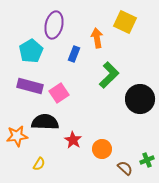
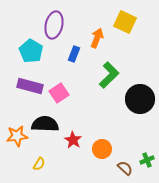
orange arrow: rotated 30 degrees clockwise
cyan pentagon: rotated 10 degrees counterclockwise
black semicircle: moved 2 px down
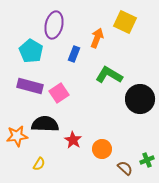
green L-shape: rotated 104 degrees counterclockwise
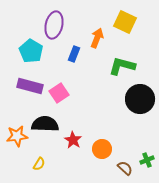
green L-shape: moved 13 px right, 9 px up; rotated 16 degrees counterclockwise
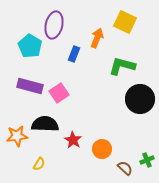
cyan pentagon: moved 1 px left, 5 px up
